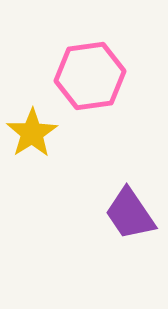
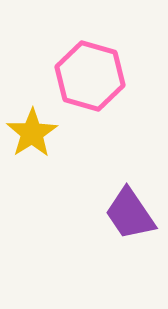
pink hexagon: rotated 24 degrees clockwise
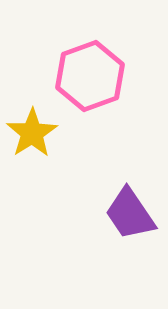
pink hexagon: rotated 24 degrees clockwise
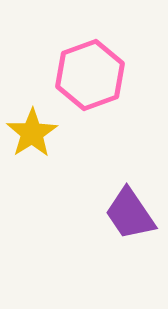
pink hexagon: moved 1 px up
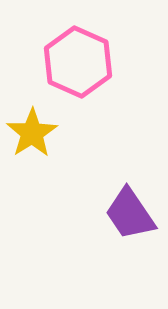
pink hexagon: moved 12 px left, 13 px up; rotated 16 degrees counterclockwise
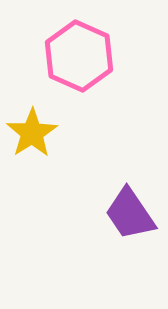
pink hexagon: moved 1 px right, 6 px up
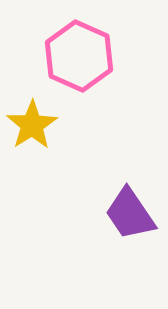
yellow star: moved 8 px up
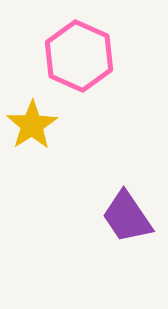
purple trapezoid: moved 3 px left, 3 px down
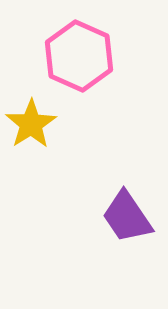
yellow star: moved 1 px left, 1 px up
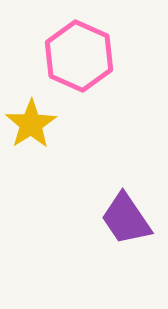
purple trapezoid: moved 1 px left, 2 px down
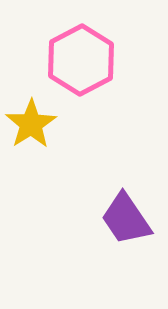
pink hexagon: moved 2 px right, 4 px down; rotated 8 degrees clockwise
